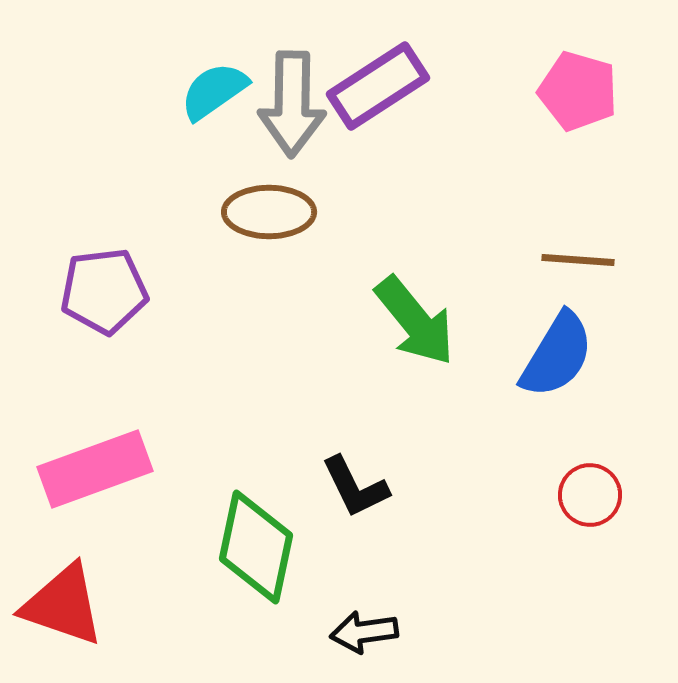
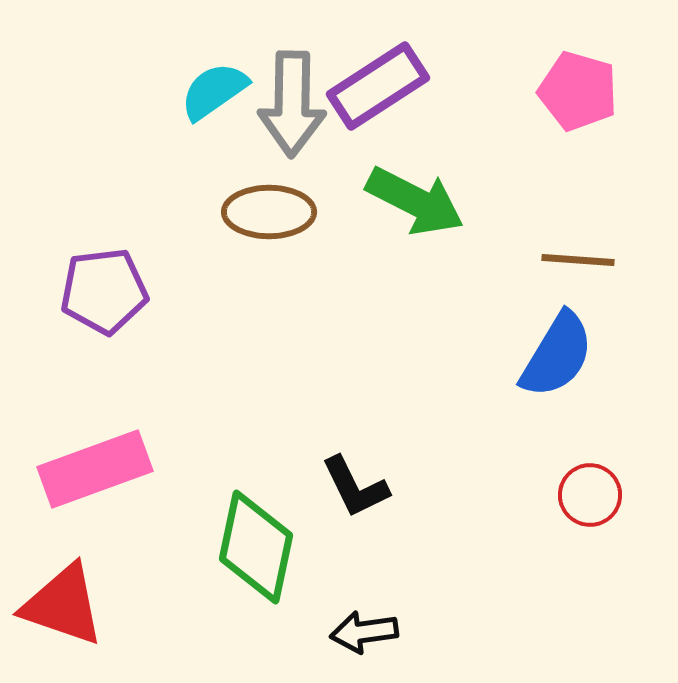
green arrow: moved 120 px up; rotated 24 degrees counterclockwise
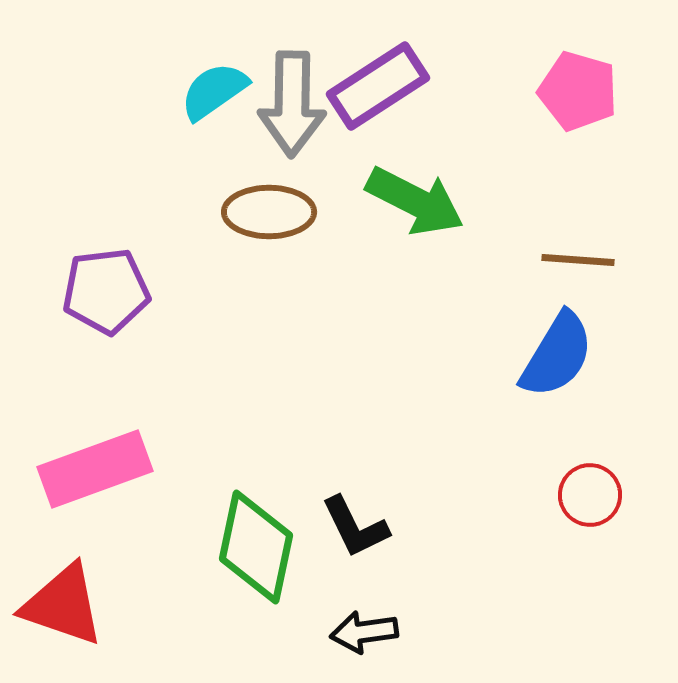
purple pentagon: moved 2 px right
black L-shape: moved 40 px down
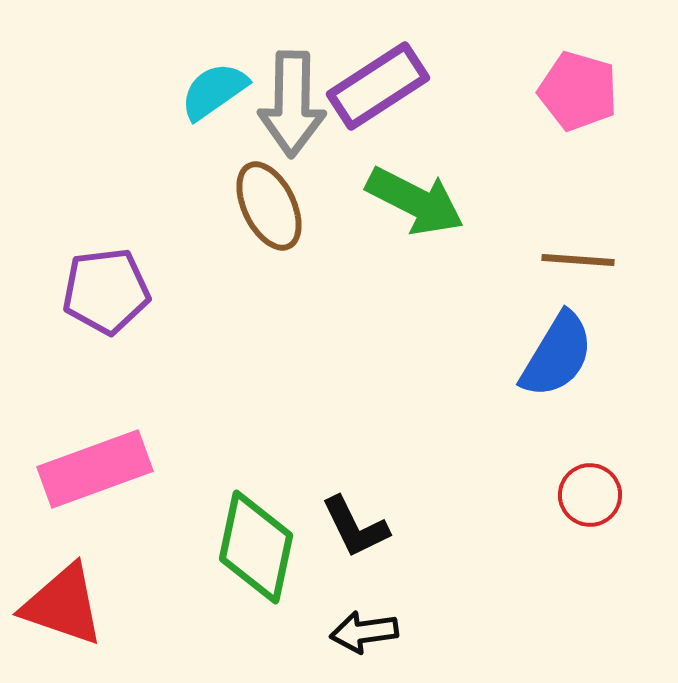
brown ellipse: moved 6 px up; rotated 64 degrees clockwise
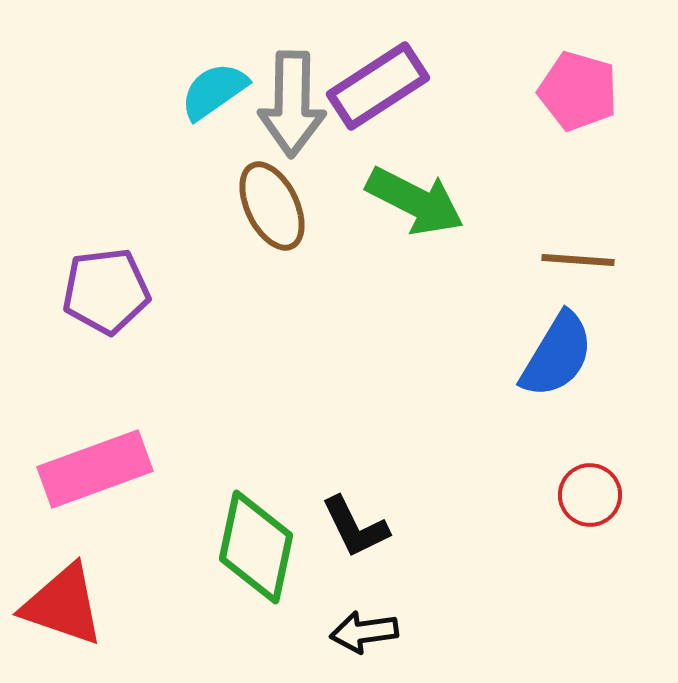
brown ellipse: moved 3 px right
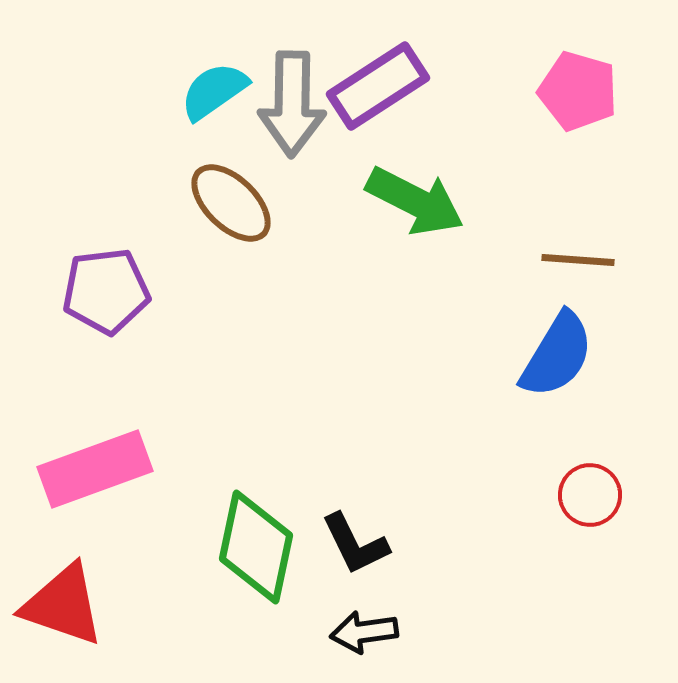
brown ellipse: moved 41 px left, 3 px up; rotated 20 degrees counterclockwise
black L-shape: moved 17 px down
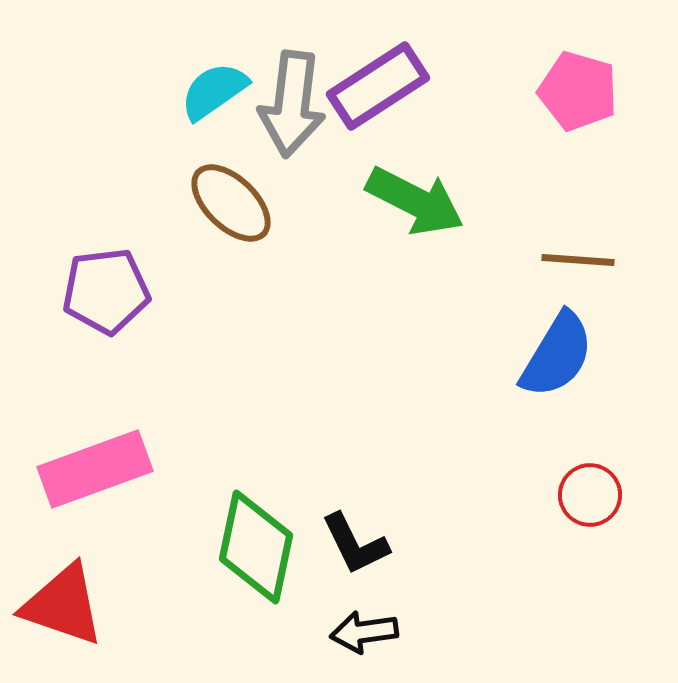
gray arrow: rotated 6 degrees clockwise
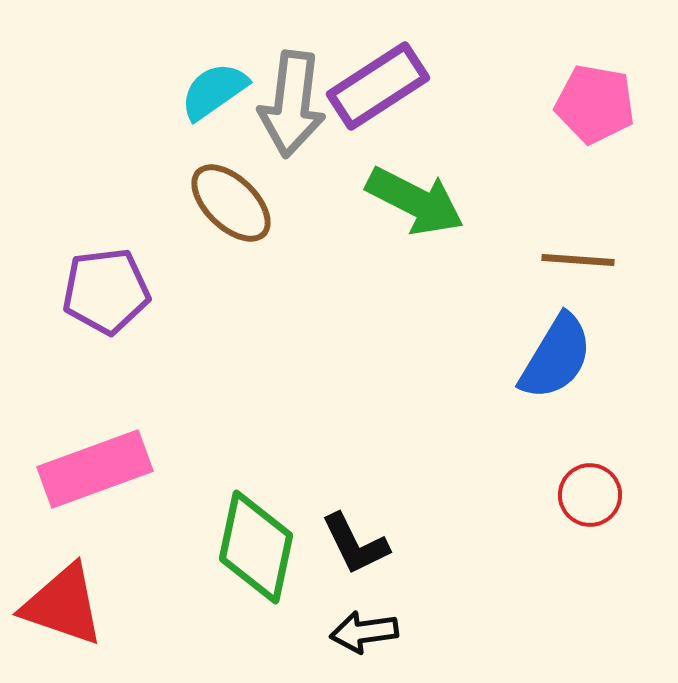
pink pentagon: moved 17 px right, 13 px down; rotated 6 degrees counterclockwise
blue semicircle: moved 1 px left, 2 px down
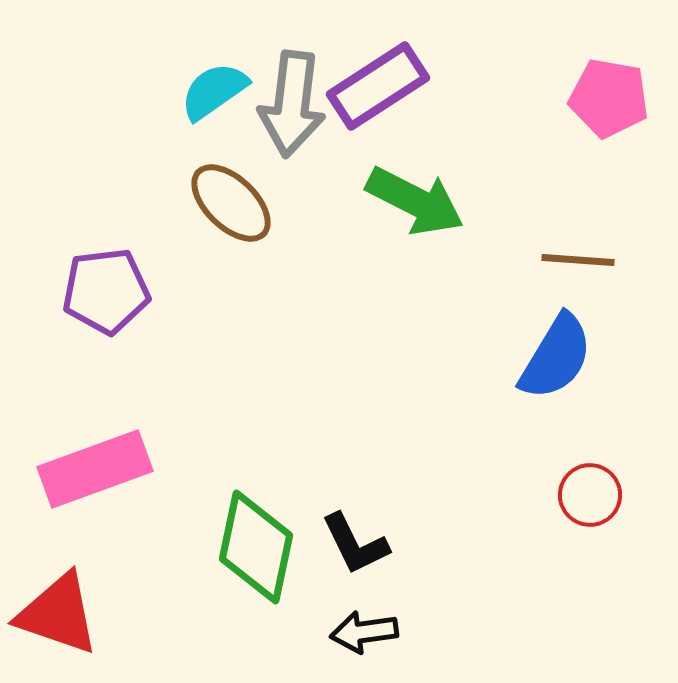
pink pentagon: moved 14 px right, 6 px up
red triangle: moved 5 px left, 9 px down
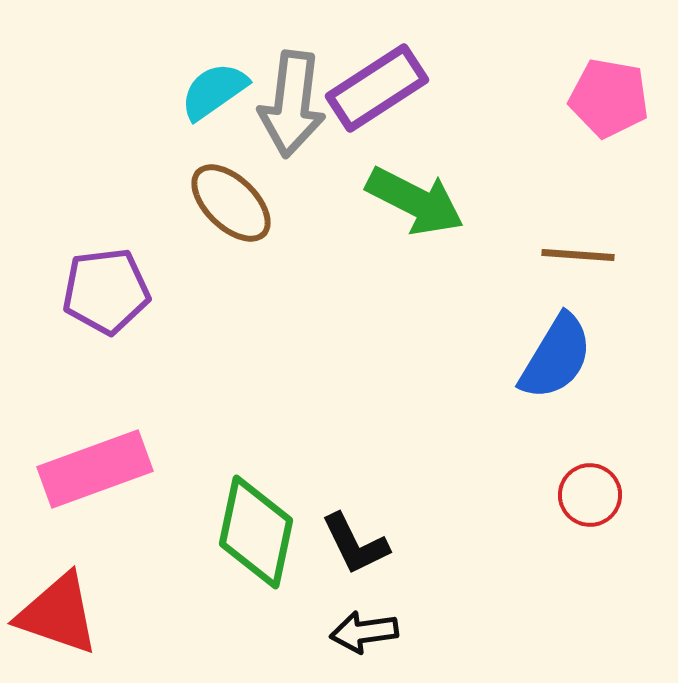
purple rectangle: moved 1 px left, 2 px down
brown line: moved 5 px up
green diamond: moved 15 px up
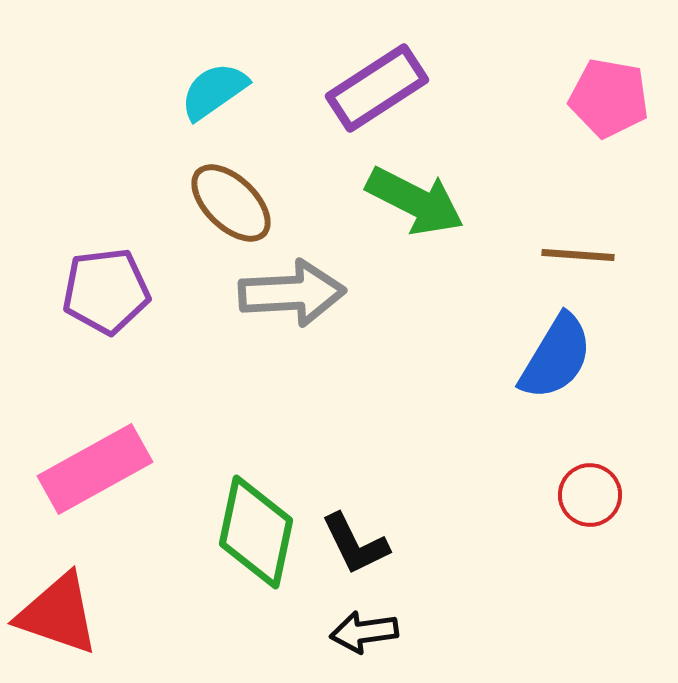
gray arrow: moved 189 px down; rotated 100 degrees counterclockwise
pink rectangle: rotated 9 degrees counterclockwise
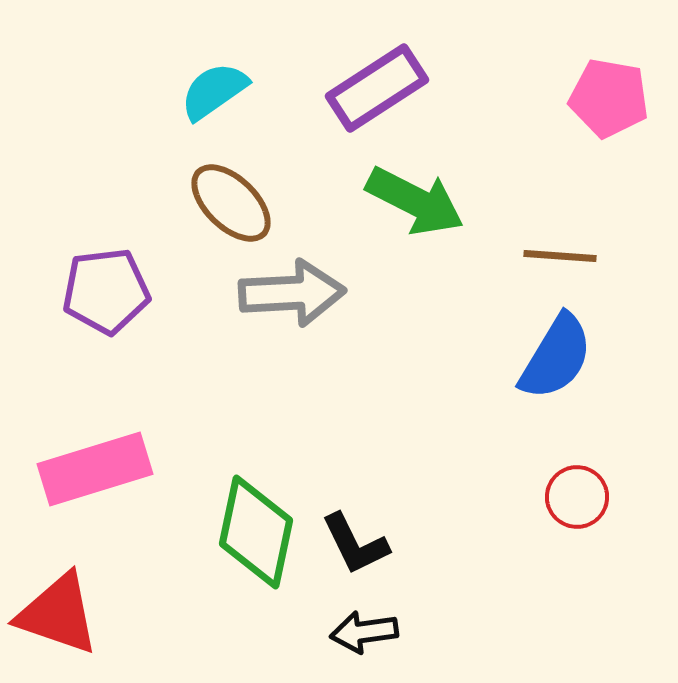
brown line: moved 18 px left, 1 px down
pink rectangle: rotated 12 degrees clockwise
red circle: moved 13 px left, 2 px down
